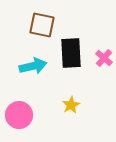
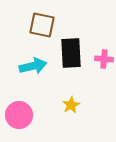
pink cross: moved 1 px down; rotated 36 degrees counterclockwise
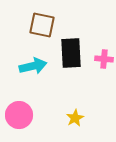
yellow star: moved 4 px right, 13 px down
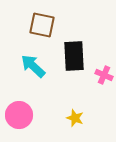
black rectangle: moved 3 px right, 3 px down
pink cross: moved 16 px down; rotated 18 degrees clockwise
cyan arrow: rotated 124 degrees counterclockwise
yellow star: rotated 24 degrees counterclockwise
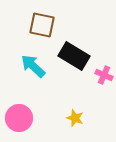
black rectangle: rotated 56 degrees counterclockwise
pink circle: moved 3 px down
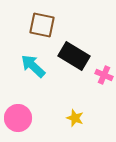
pink circle: moved 1 px left
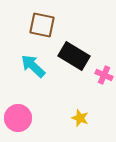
yellow star: moved 5 px right
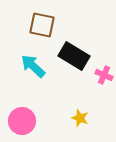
pink circle: moved 4 px right, 3 px down
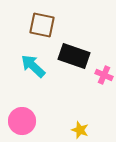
black rectangle: rotated 12 degrees counterclockwise
yellow star: moved 12 px down
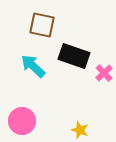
pink cross: moved 2 px up; rotated 24 degrees clockwise
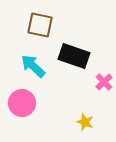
brown square: moved 2 px left
pink cross: moved 9 px down
pink circle: moved 18 px up
yellow star: moved 5 px right, 8 px up
